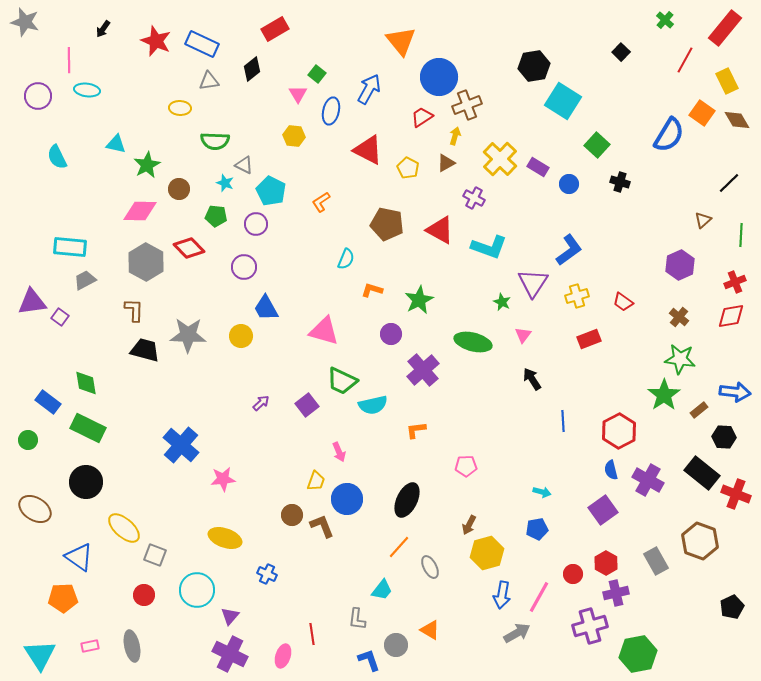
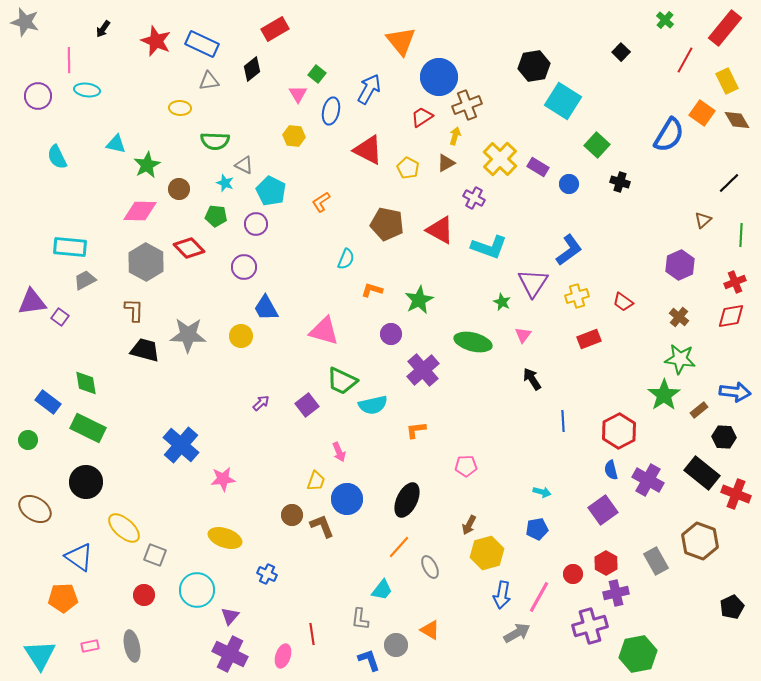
gray L-shape at (357, 619): moved 3 px right
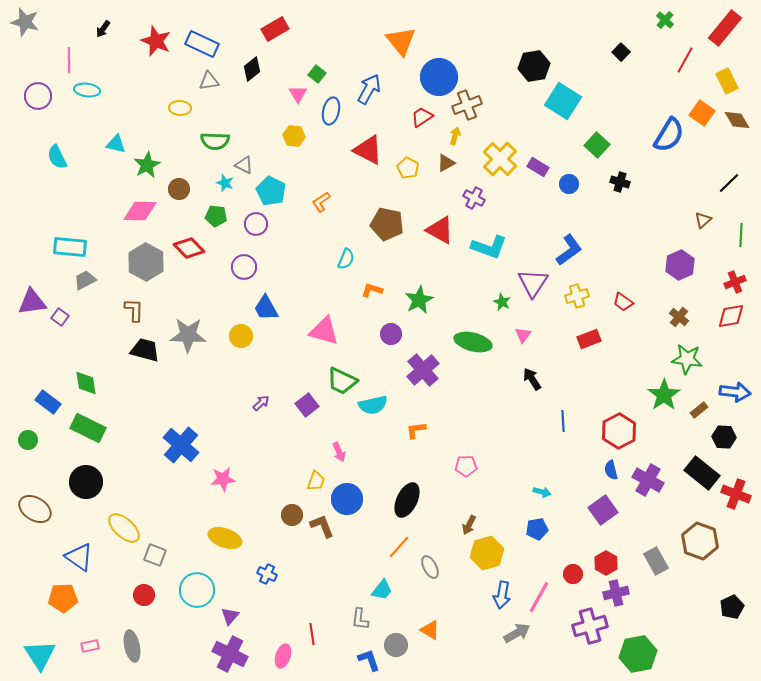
green star at (680, 359): moved 7 px right
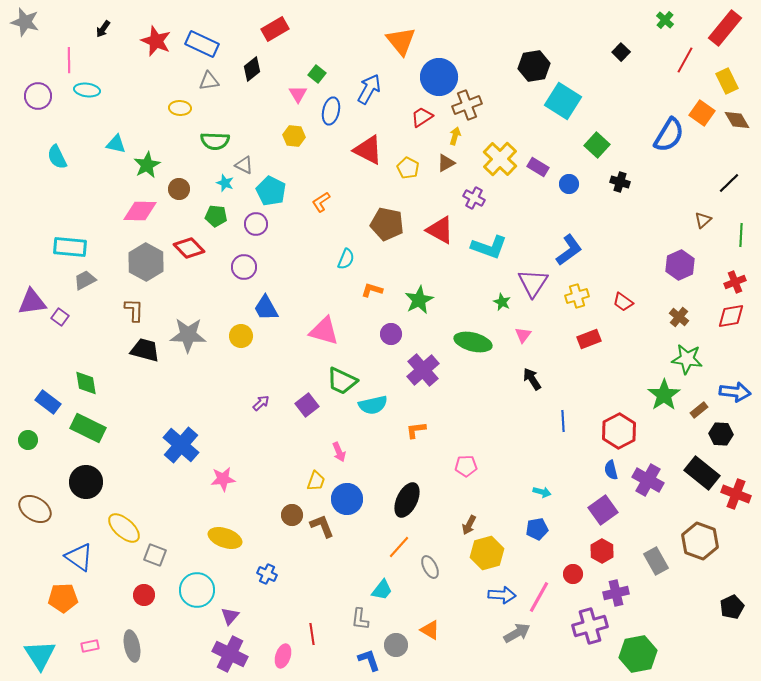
black hexagon at (724, 437): moved 3 px left, 3 px up
red hexagon at (606, 563): moved 4 px left, 12 px up
blue arrow at (502, 595): rotated 96 degrees counterclockwise
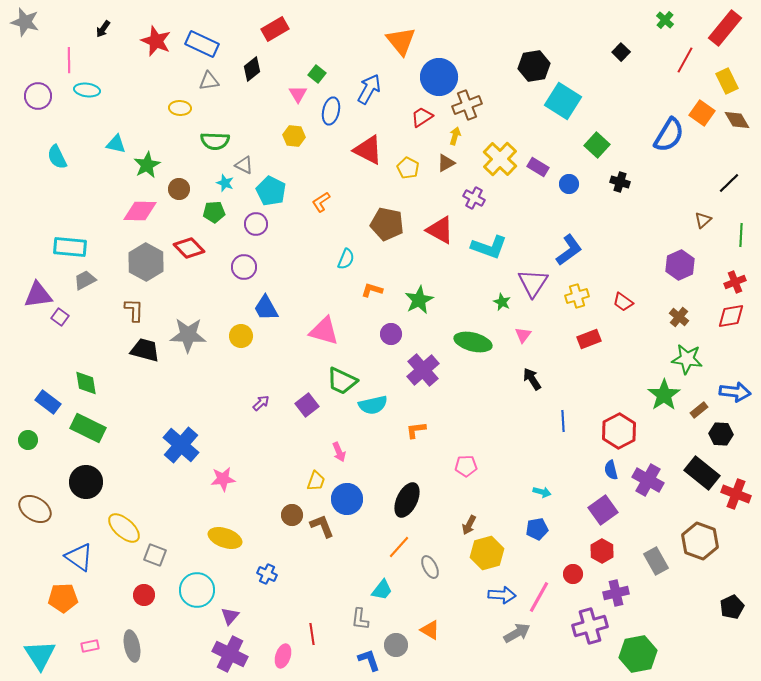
green pentagon at (216, 216): moved 2 px left, 4 px up; rotated 10 degrees counterclockwise
purple triangle at (32, 302): moved 6 px right, 7 px up
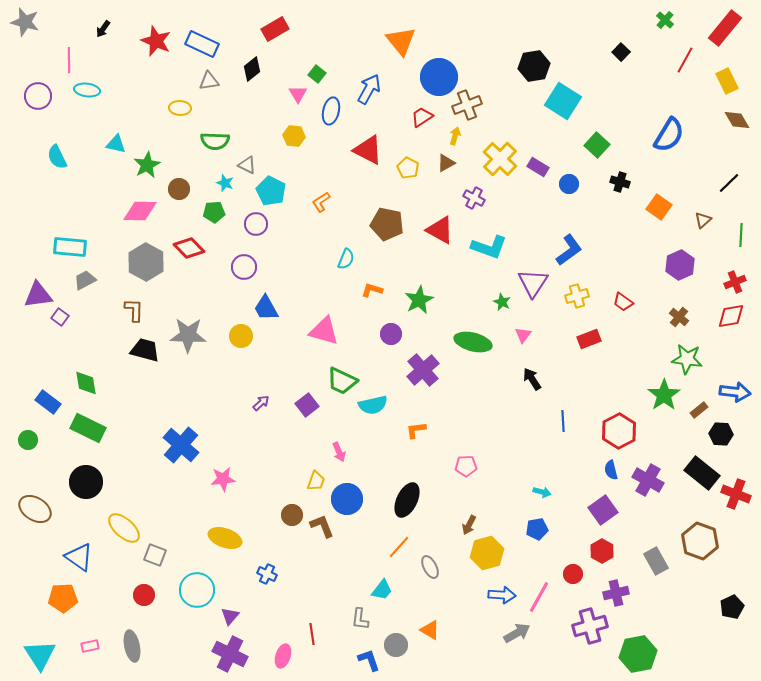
orange square at (702, 113): moved 43 px left, 94 px down
gray triangle at (244, 165): moved 3 px right
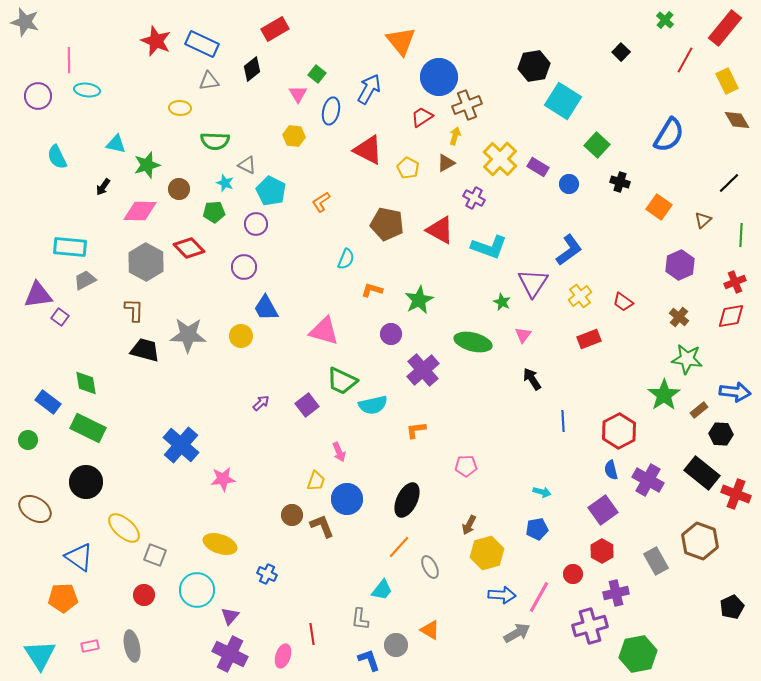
black arrow at (103, 29): moved 158 px down
green star at (147, 165): rotated 12 degrees clockwise
yellow cross at (577, 296): moved 3 px right; rotated 20 degrees counterclockwise
yellow ellipse at (225, 538): moved 5 px left, 6 px down
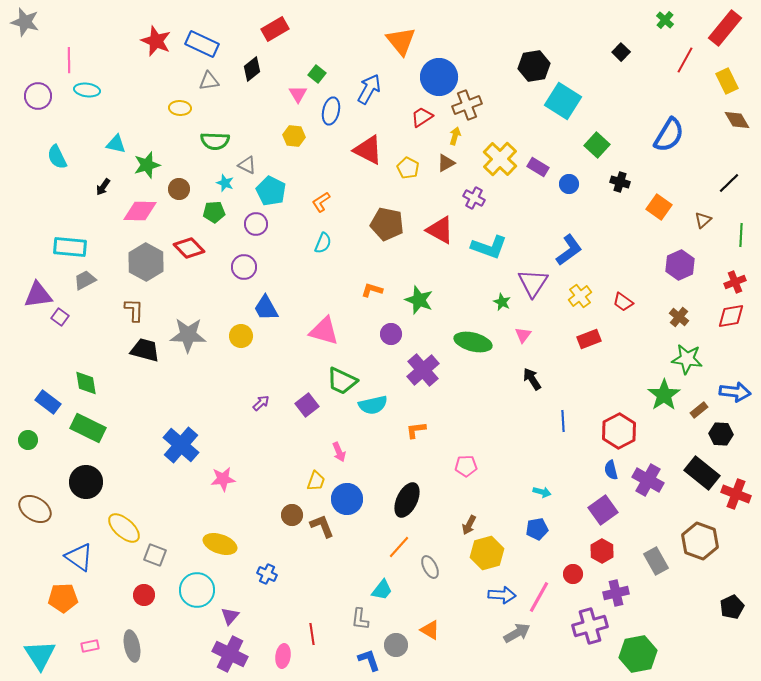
cyan semicircle at (346, 259): moved 23 px left, 16 px up
green star at (419, 300): rotated 24 degrees counterclockwise
pink ellipse at (283, 656): rotated 10 degrees counterclockwise
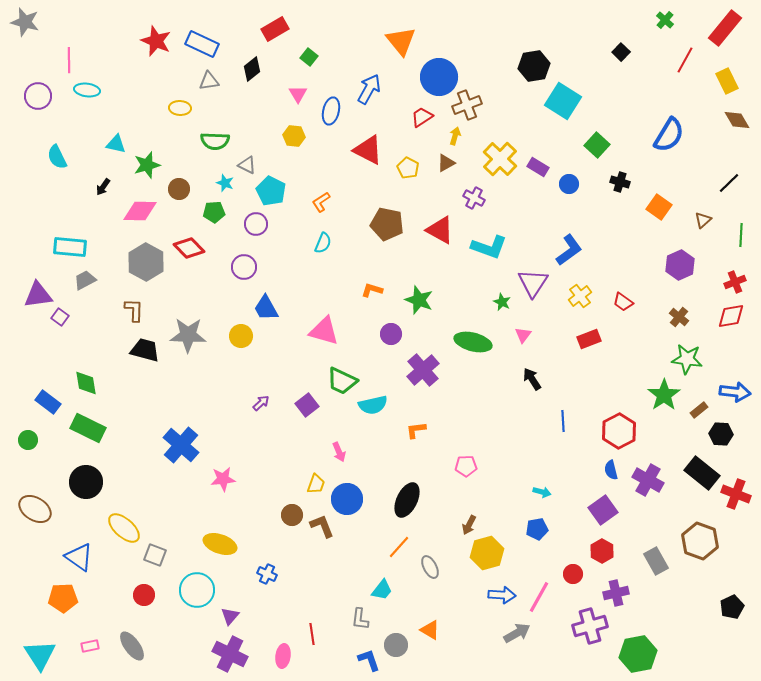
green square at (317, 74): moved 8 px left, 17 px up
yellow trapezoid at (316, 481): moved 3 px down
gray ellipse at (132, 646): rotated 24 degrees counterclockwise
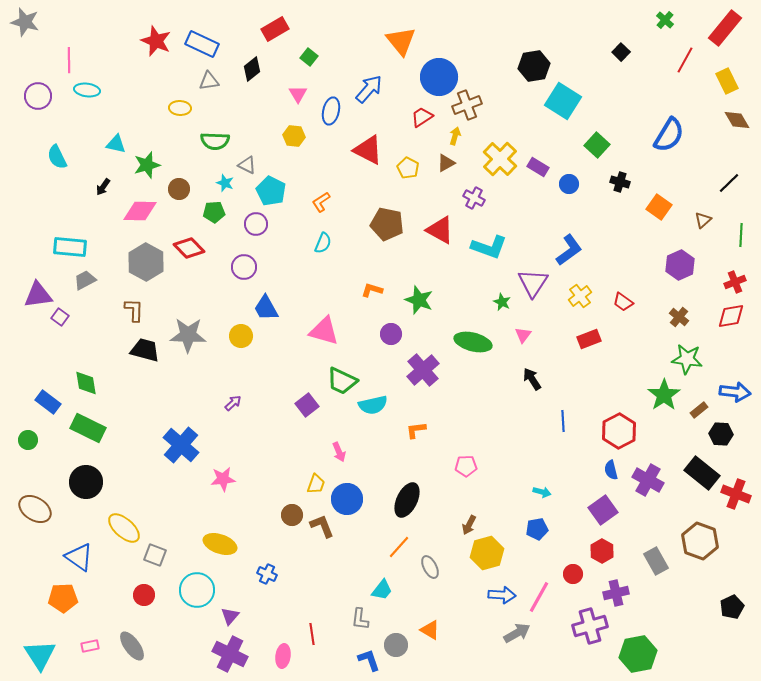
blue arrow at (369, 89): rotated 12 degrees clockwise
purple arrow at (261, 403): moved 28 px left
